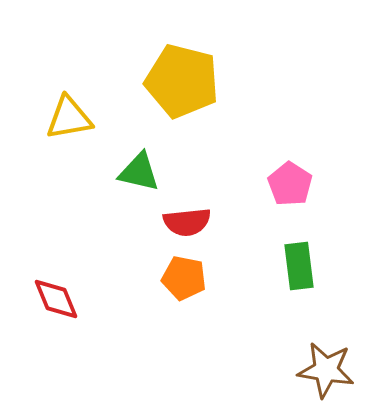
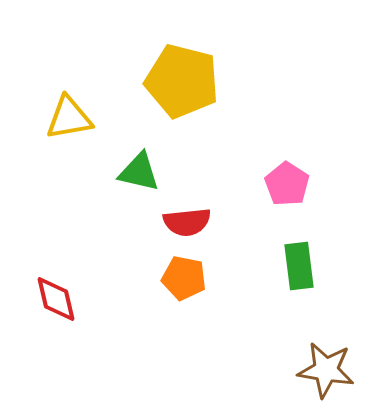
pink pentagon: moved 3 px left
red diamond: rotated 9 degrees clockwise
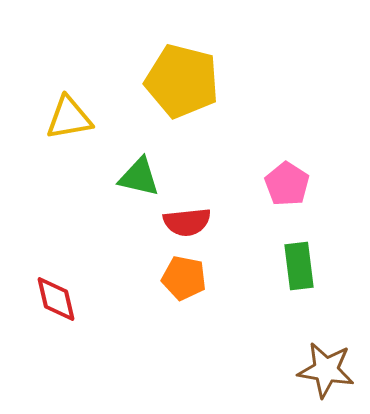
green triangle: moved 5 px down
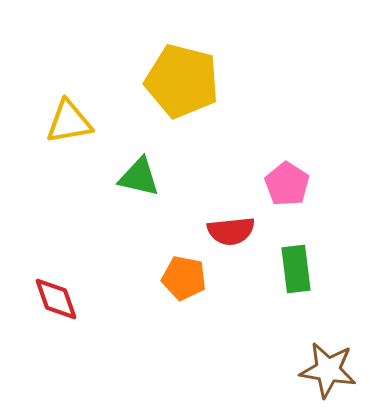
yellow triangle: moved 4 px down
red semicircle: moved 44 px right, 9 px down
green rectangle: moved 3 px left, 3 px down
red diamond: rotated 6 degrees counterclockwise
brown star: moved 2 px right
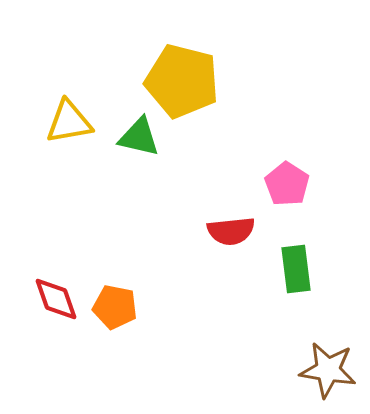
green triangle: moved 40 px up
orange pentagon: moved 69 px left, 29 px down
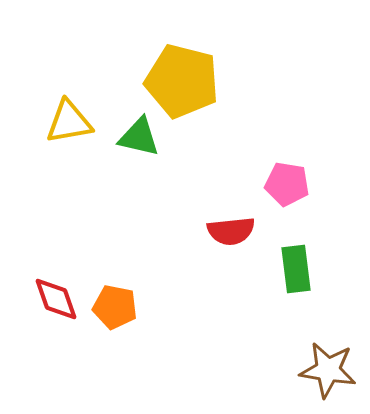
pink pentagon: rotated 24 degrees counterclockwise
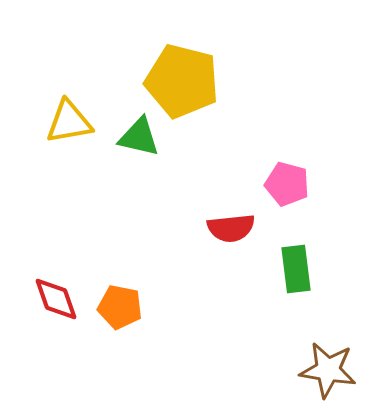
pink pentagon: rotated 6 degrees clockwise
red semicircle: moved 3 px up
orange pentagon: moved 5 px right
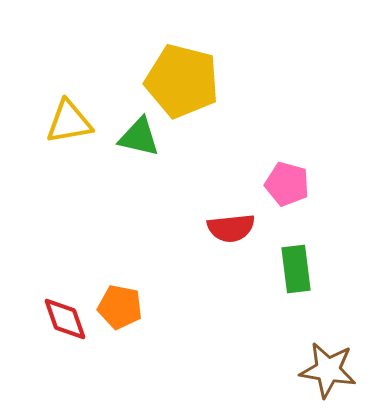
red diamond: moved 9 px right, 20 px down
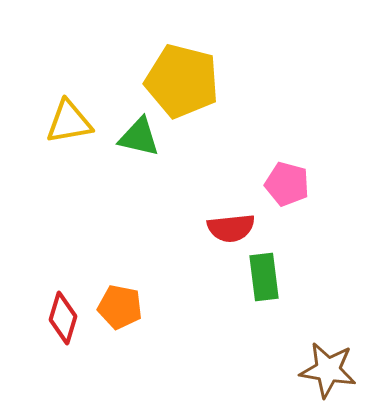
green rectangle: moved 32 px left, 8 px down
red diamond: moved 2 px left, 1 px up; rotated 36 degrees clockwise
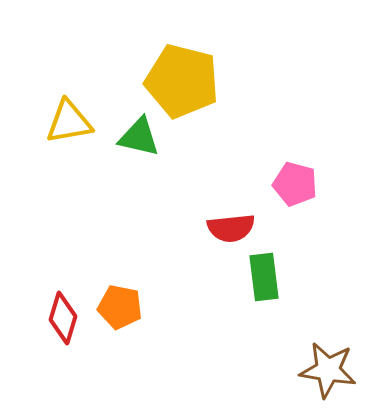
pink pentagon: moved 8 px right
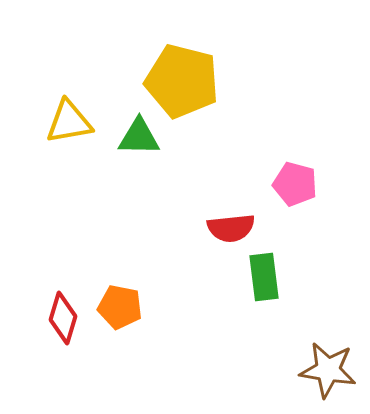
green triangle: rotated 12 degrees counterclockwise
